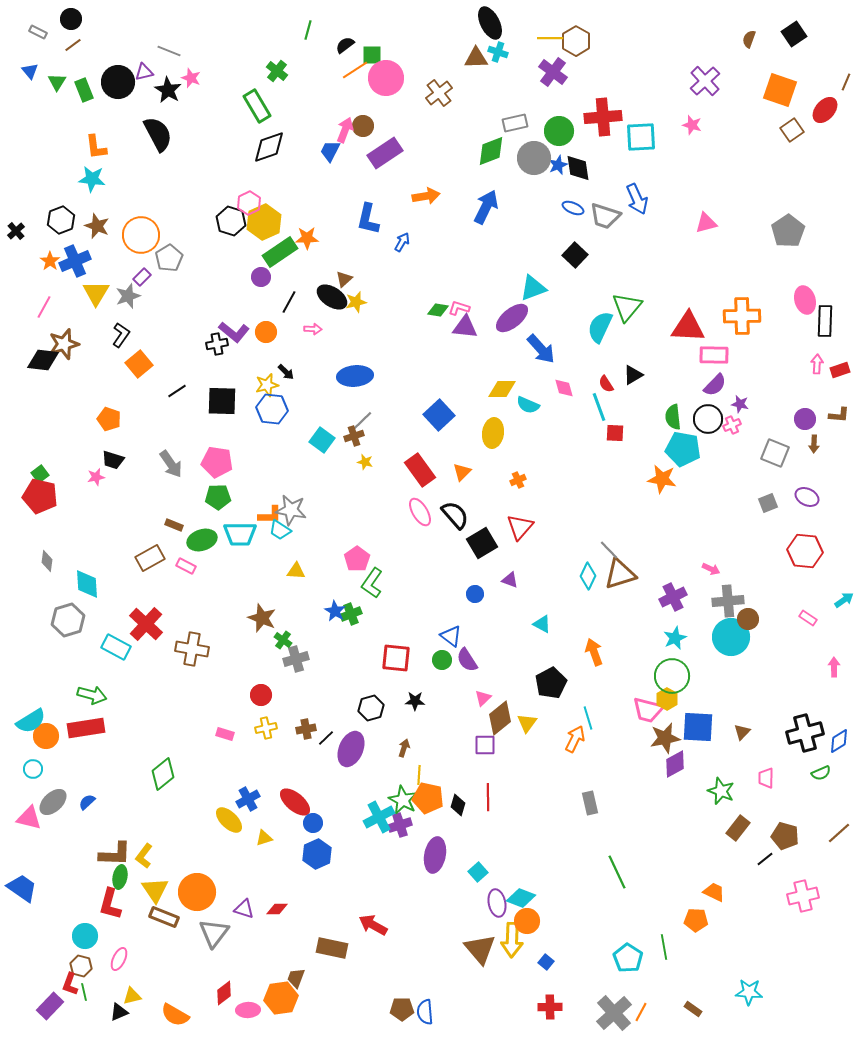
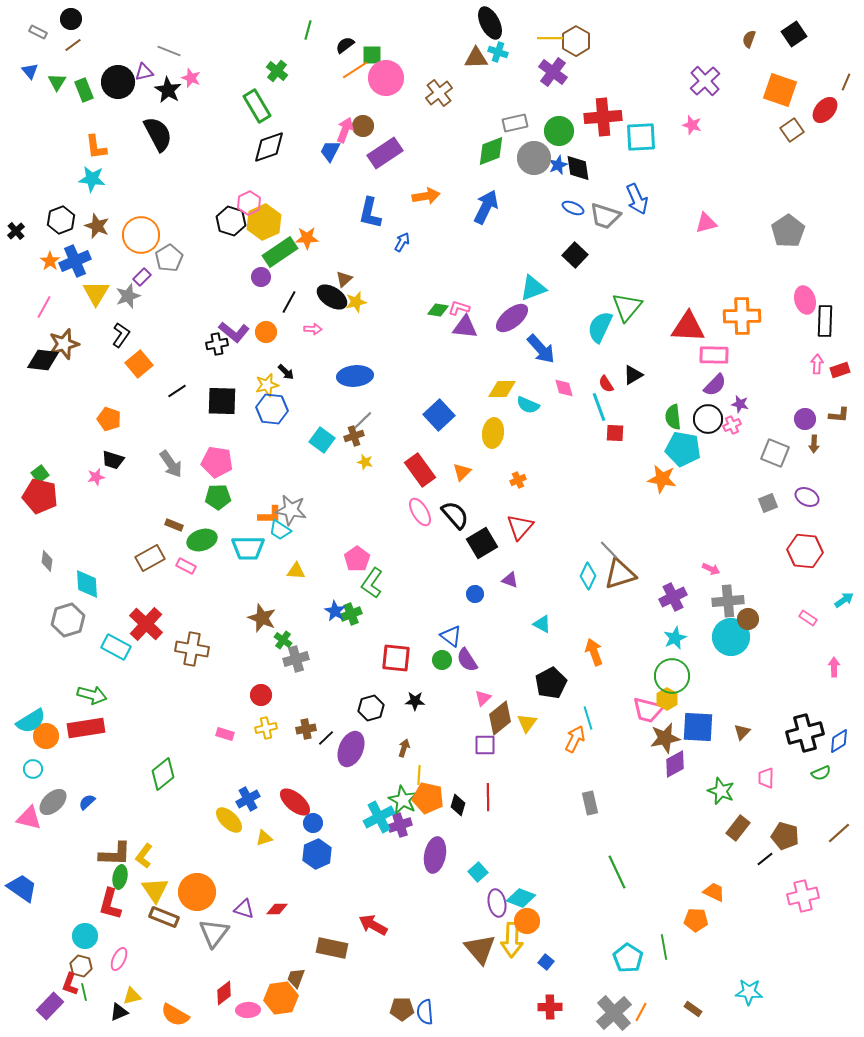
blue L-shape at (368, 219): moved 2 px right, 6 px up
cyan trapezoid at (240, 534): moved 8 px right, 14 px down
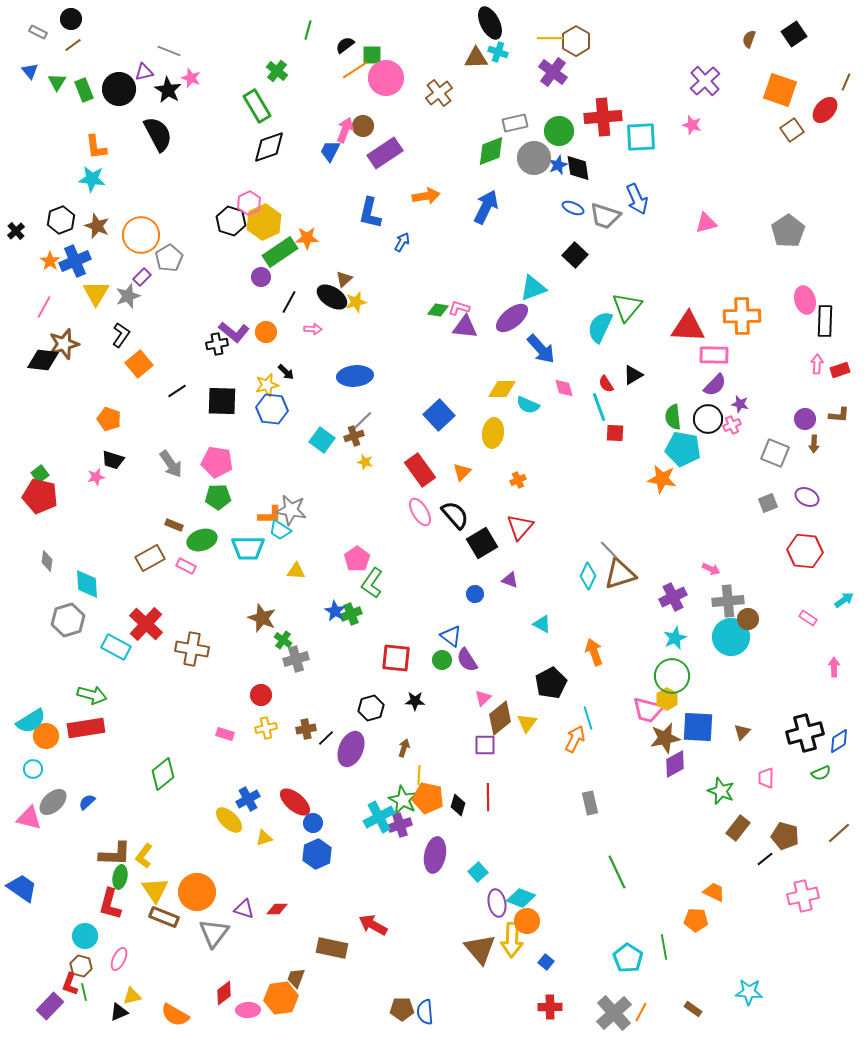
black circle at (118, 82): moved 1 px right, 7 px down
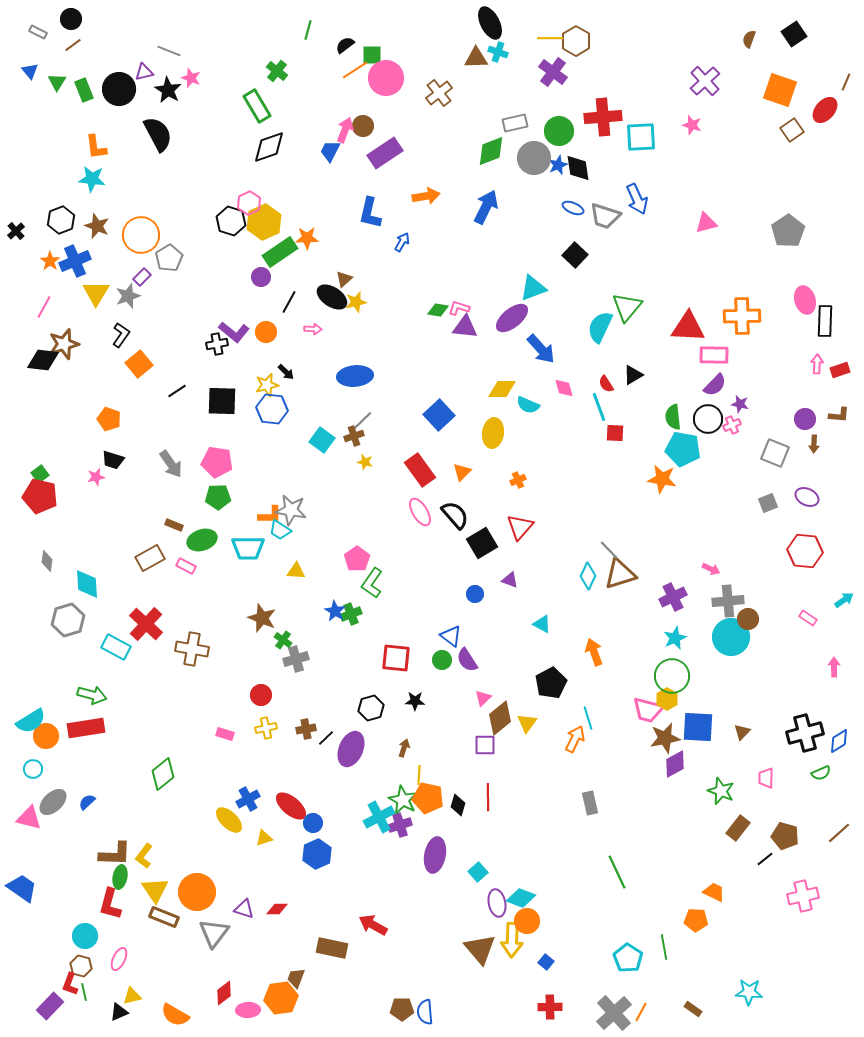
red ellipse at (295, 802): moved 4 px left, 4 px down
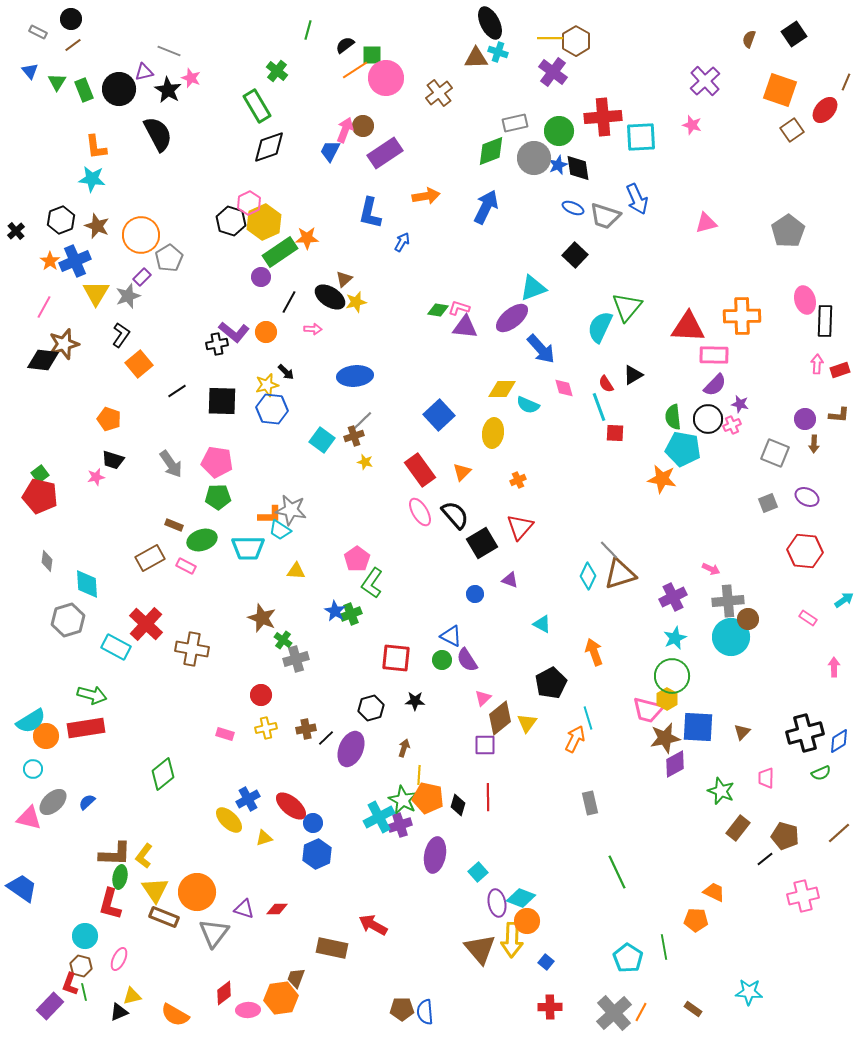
black ellipse at (332, 297): moved 2 px left
blue triangle at (451, 636): rotated 10 degrees counterclockwise
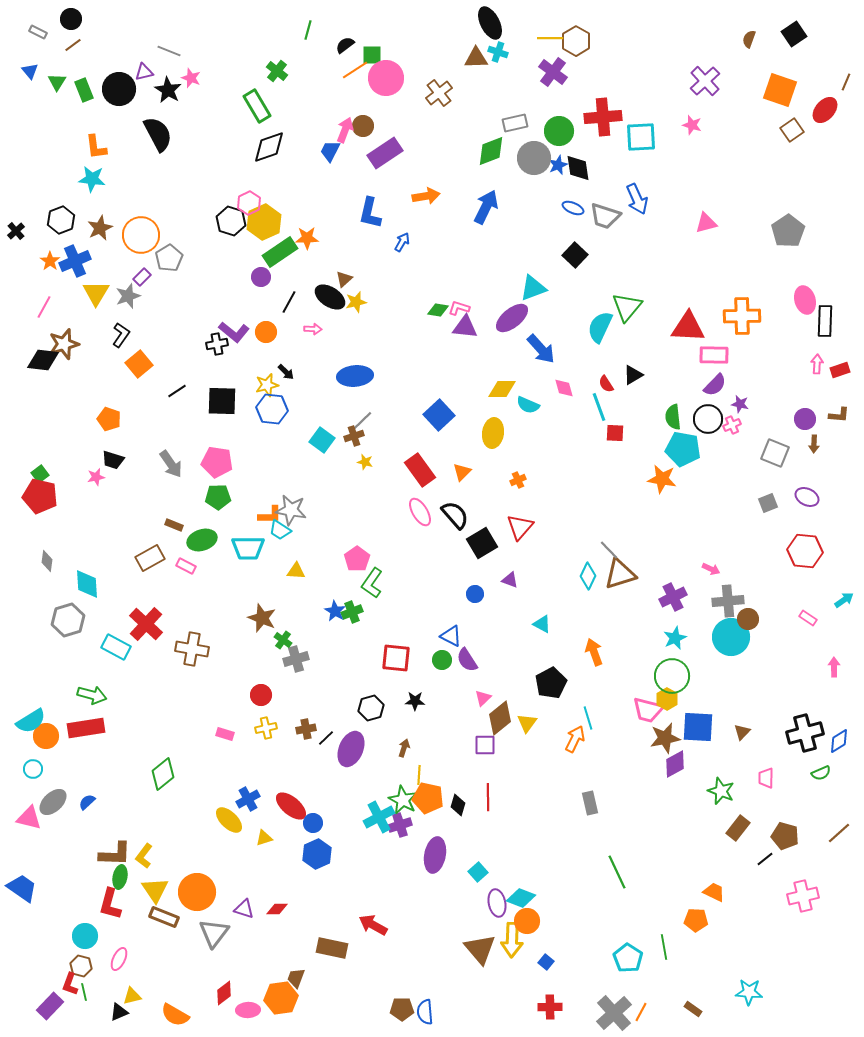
brown star at (97, 226): moved 3 px right, 2 px down; rotated 25 degrees clockwise
green cross at (351, 614): moved 1 px right, 2 px up
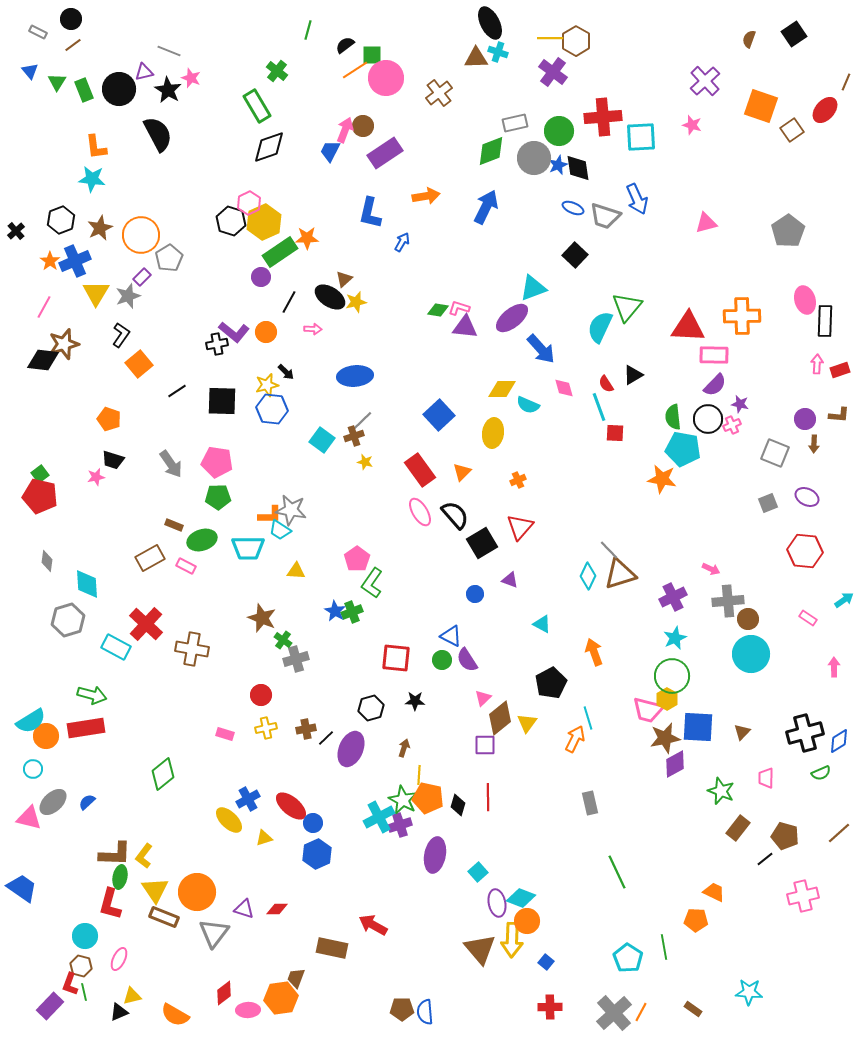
orange square at (780, 90): moved 19 px left, 16 px down
cyan circle at (731, 637): moved 20 px right, 17 px down
